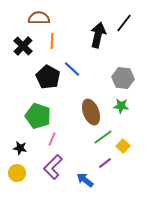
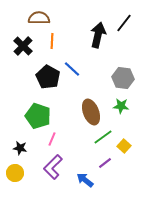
yellow square: moved 1 px right
yellow circle: moved 2 px left
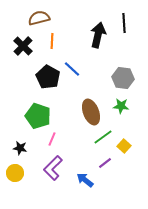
brown semicircle: rotated 15 degrees counterclockwise
black line: rotated 42 degrees counterclockwise
purple L-shape: moved 1 px down
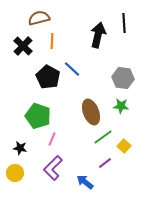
blue arrow: moved 2 px down
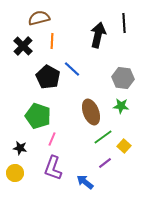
purple L-shape: rotated 25 degrees counterclockwise
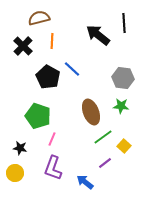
black arrow: rotated 65 degrees counterclockwise
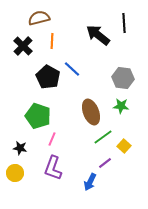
blue arrow: moved 5 px right; rotated 102 degrees counterclockwise
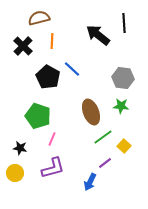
purple L-shape: rotated 125 degrees counterclockwise
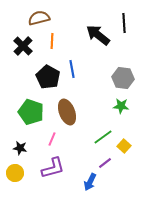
blue line: rotated 36 degrees clockwise
brown ellipse: moved 24 px left
green pentagon: moved 7 px left, 4 px up
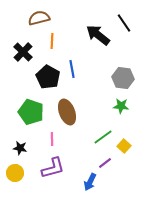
black line: rotated 30 degrees counterclockwise
black cross: moved 6 px down
pink line: rotated 24 degrees counterclockwise
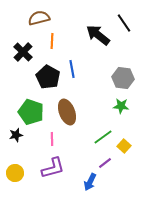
black star: moved 4 px left, 13 px up; rotated 24 degrees counterclockwise
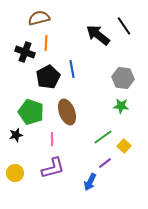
black line: moved 3 px down
orange line: moved 6 px left, 2 px down
black cross: moved 2 px right; rotated 24 degrees counterclockwise
black pentagon: rotated 15 degrees clockwise
